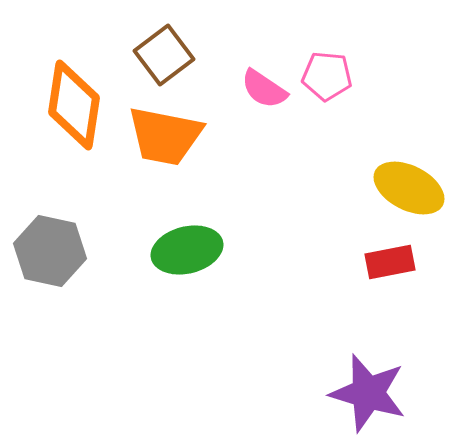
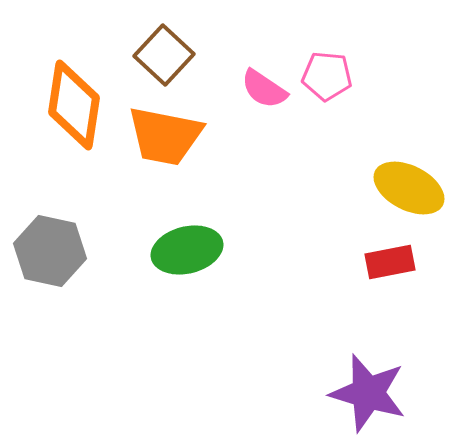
brown square: rotated 10 degrees counterclockwise
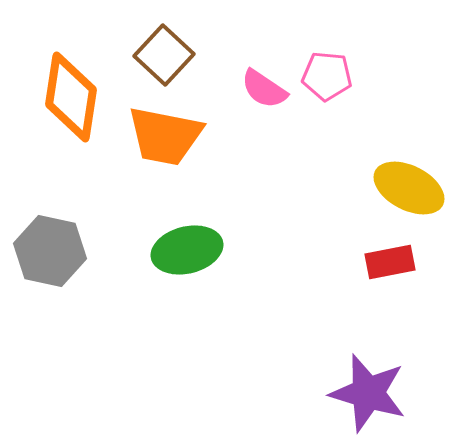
orange diamond: moved 3 px left, 8 px up
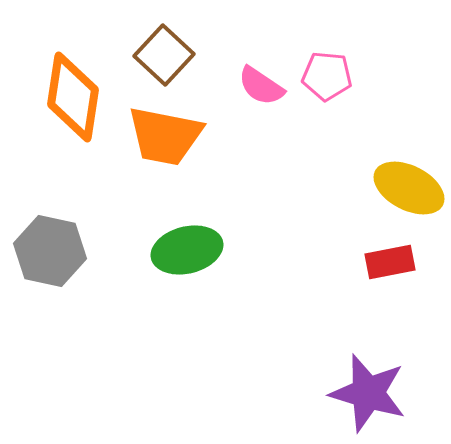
pink semicircle: moved 3 px left, 3 px up
orange diamond: moved 2 px right
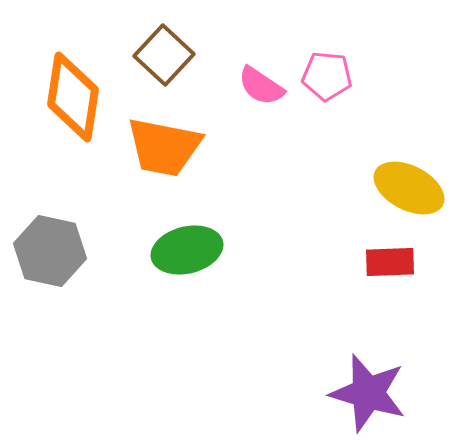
orange trapezoid: moved 1 px left, 11 px down
red rectangle: rotated 9 degrees clockwise
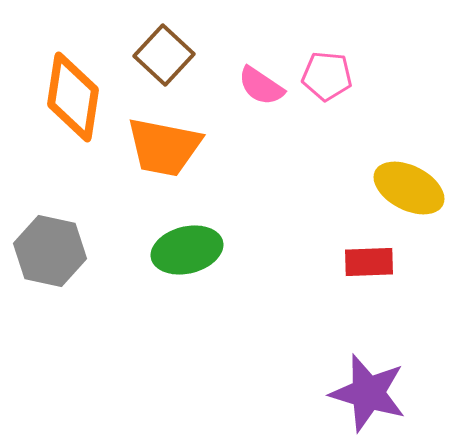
red rectangle: moved 21 px left
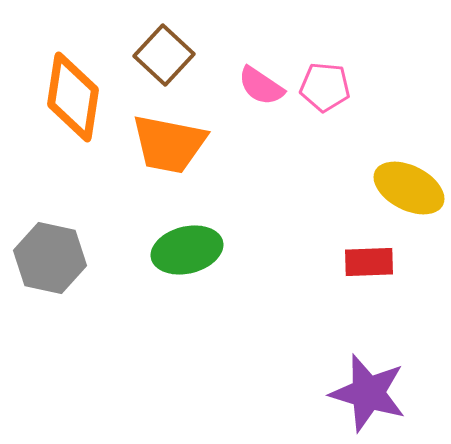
pink pentagon: moved 2 px left, 11 px down
orange trapezoid: moved 5 px right, 3 px up
gray hexagon: moved 7 px down
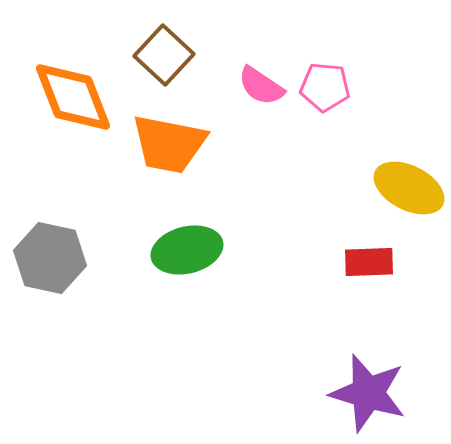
orange diamond: rotated 30 degrees counterclockwise
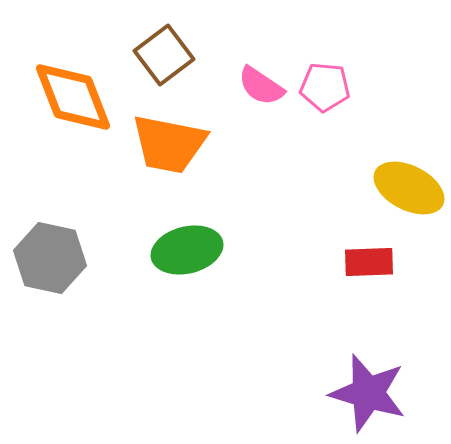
brown square: rotated 10 degrees clockwise
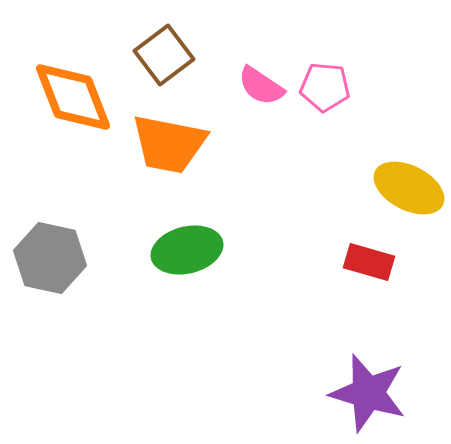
red rectangle: rotated 18 degrees clockwise
